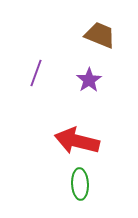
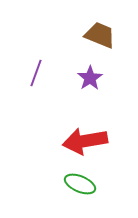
purple star: moved 1 px right, 2 px up
red arrow: moved 8 px right; rotated 24 degrees counterclockwise
green ellipse: rotated 64 degrees counterclockwise
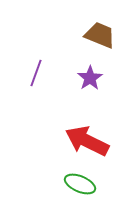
red arrow: moved 2 px right; rotated 36 degrees clockwise
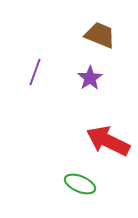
purple line: moved 1 px left, 1 px up
red arrow: moved 21 px right
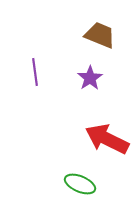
purple line: rotated 28 degrees counterclockwise
red arrow: moved 1 px left, 2 px up
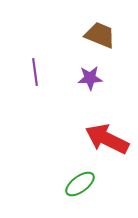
purple star: rotated 30 degrees clockwise
green ellipse: rotated 60 degrees counterclockwise
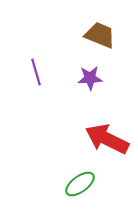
purple line: moved 1 px right; rotated 8 degrees counterclockwise
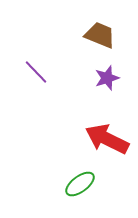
purple line: rotated 28 degrees counterclockwise
purple star: moved 17 px right; rotated 15 degrees counterclockwise
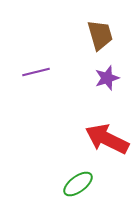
brown trapezoid: rotated 52 degrees clockwise
purple line: rotated 60 degrees counterclockwise
green ellipse: moved 2 px left
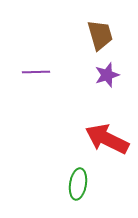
purple line: rotated 12 degrees clockwise
purple star: moved 3 px up
green ellipse: rotated 44 degrees counterclockwise
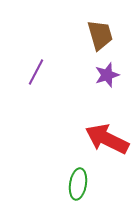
purple line: rotated 60 degrees counterclockwise
